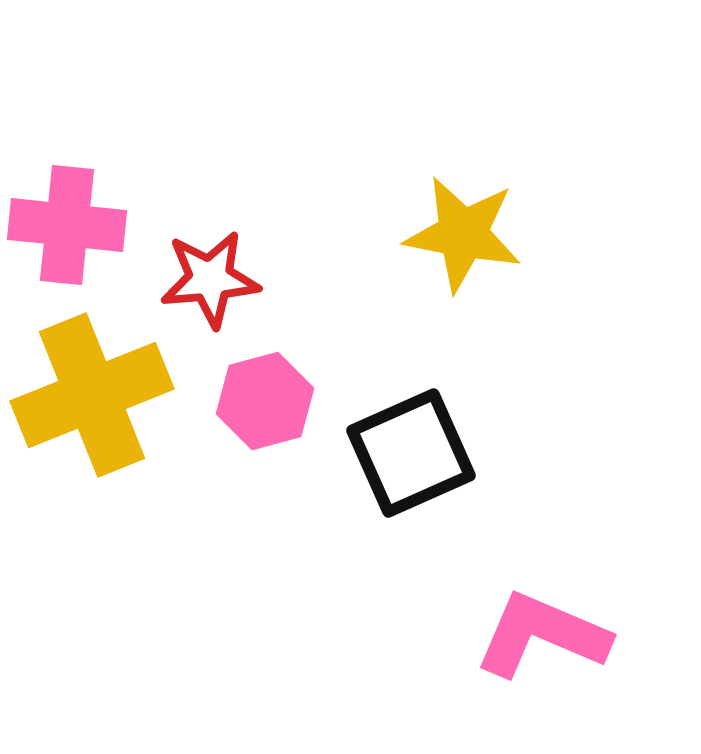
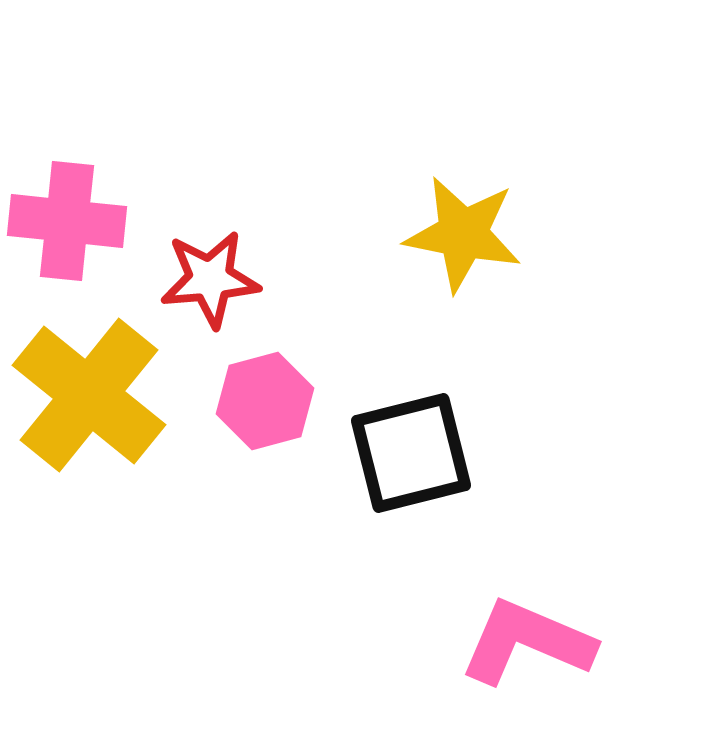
pink cross: moved 4 px up
yellow cross: moved 3 px left; rotated 29 degrees counterclockwise
black square: rotated 10 degrees clockwise
pink L-shape: moved 15 px left, 7 px down
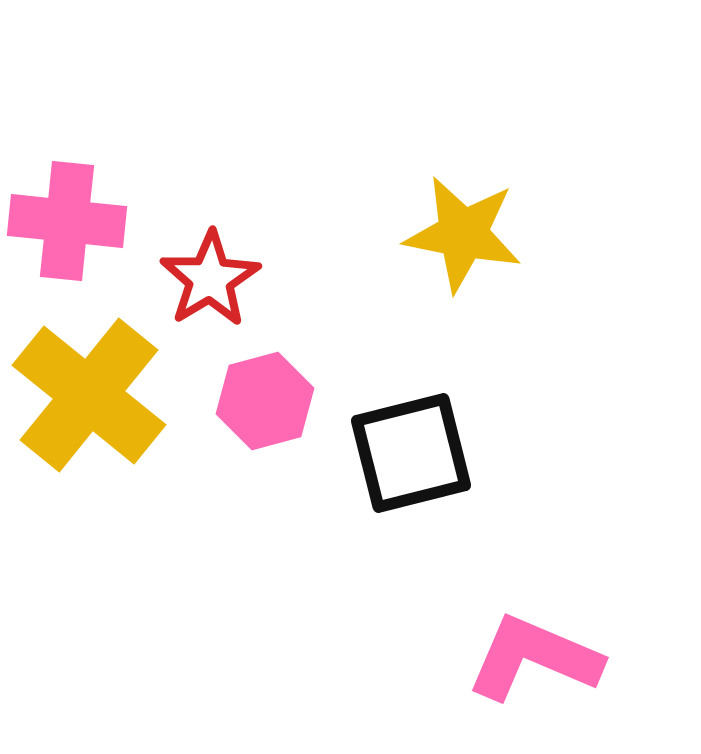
red star: rotated 26 degrees counterclockwise
pink L-shape: moved 7 px right, 16 px down
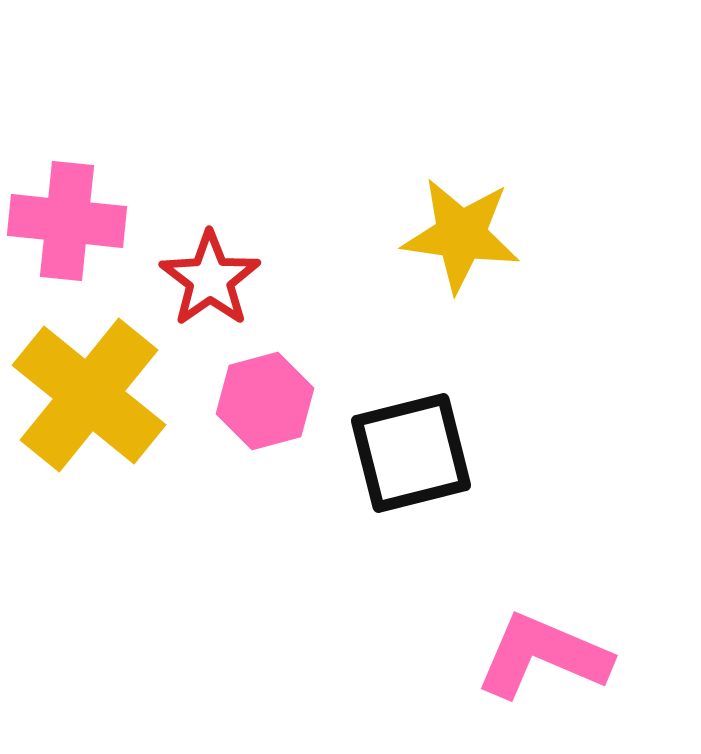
yellow star: moved 2 px left, 1 px down; rotated 3 degrees counterclockwise
red star: rotated 4 degrees counterclockwise
pink L-shape: moved 9 px right, 2 px up
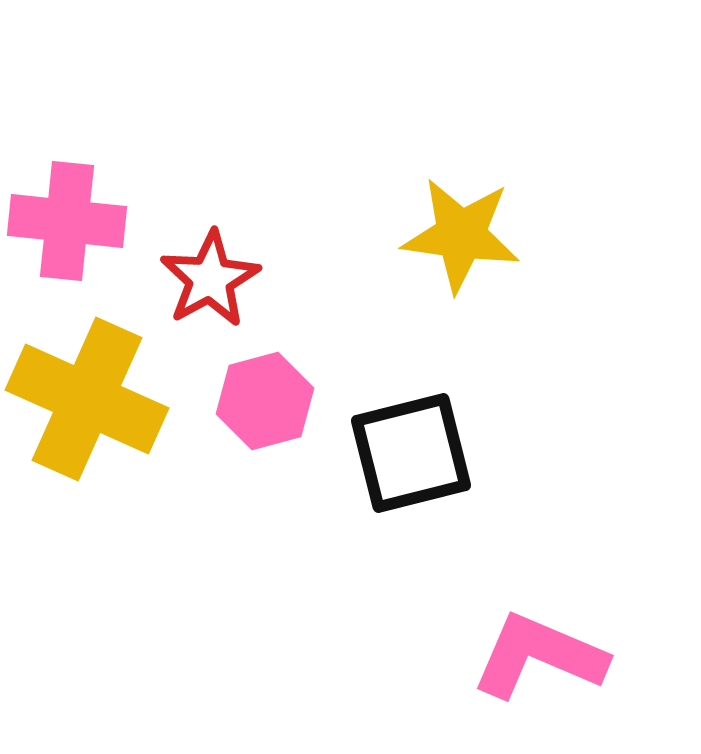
red star: rotated 6 degrees clockwise
yellow cross: moved 2 px left, 4 px down; rotated 15 degrees counterclockwise
pink L-shape: moved 4 px left
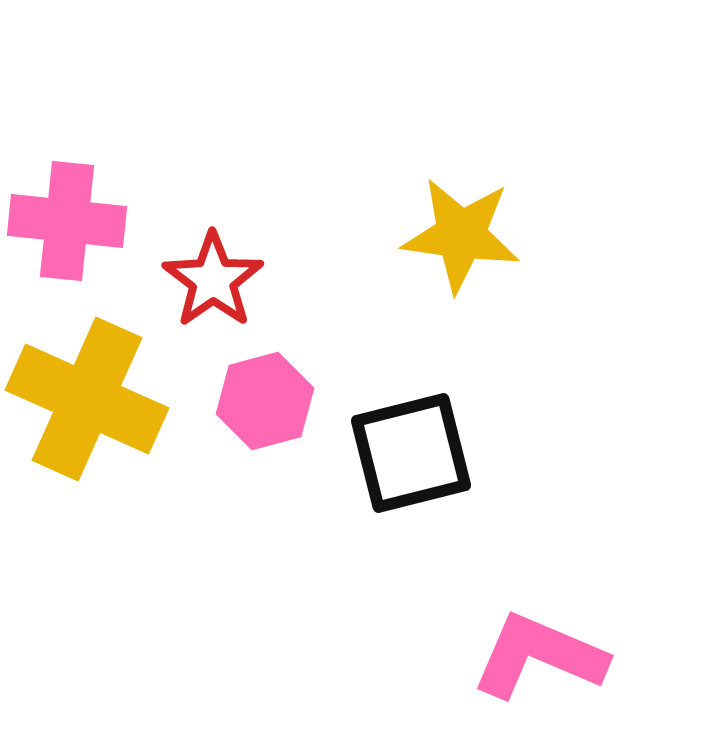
red star: moved 3 px right, 1 px down; rotated 6 degrees counterclockwise
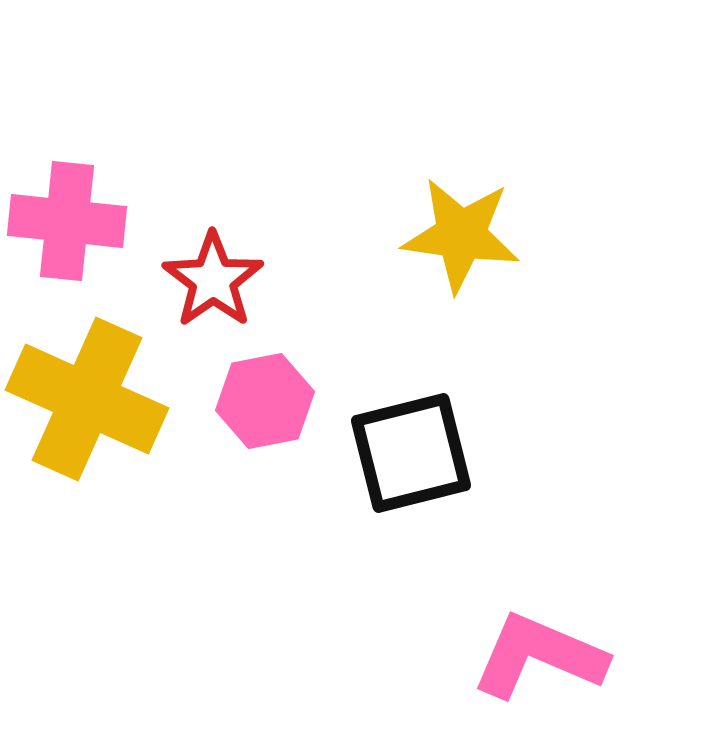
pink hexagon: rotated 4 degrees clockwise
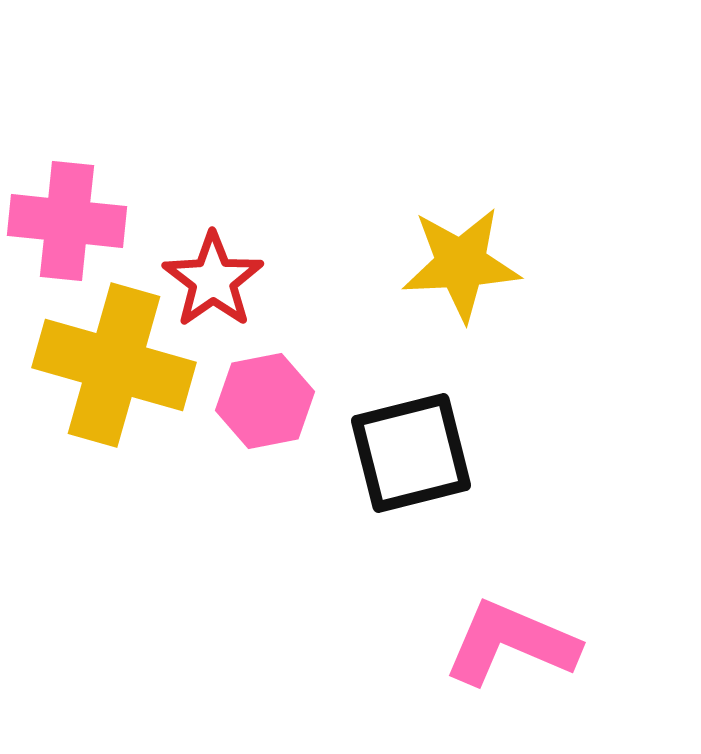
yellow star: moved 29 px down; rotated 11 degrees counterclockwise
yellow cross: moved 27 px right, 34 px up; rotated 8 degrees counterclockwise
pink L-shape: moved 28 px left, 13 px up
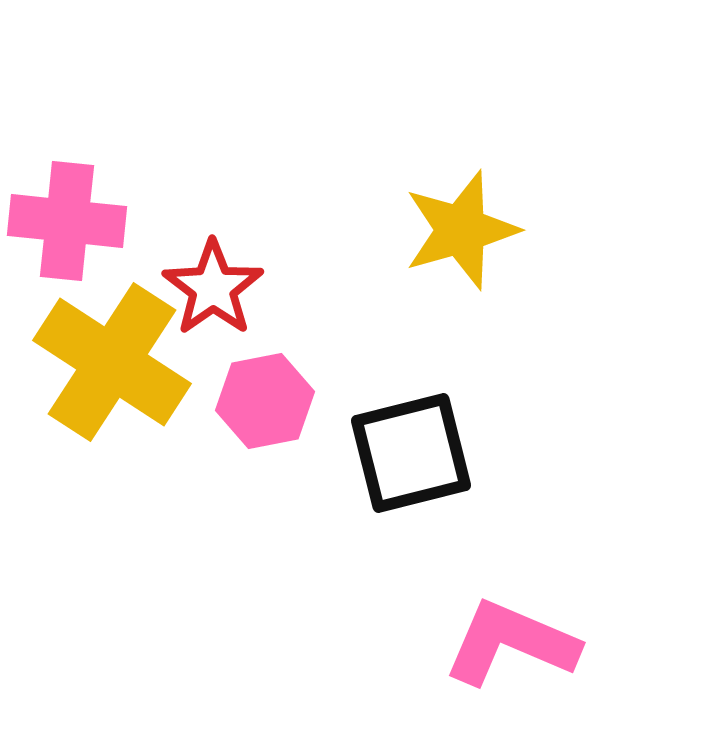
yellow star: moved 34 px up; rotated 13 degrees counterclockwise
red star: moved 8 px down
yellow cross: moved 2 px left, 3 px up; rotated 17 degrees clockwise
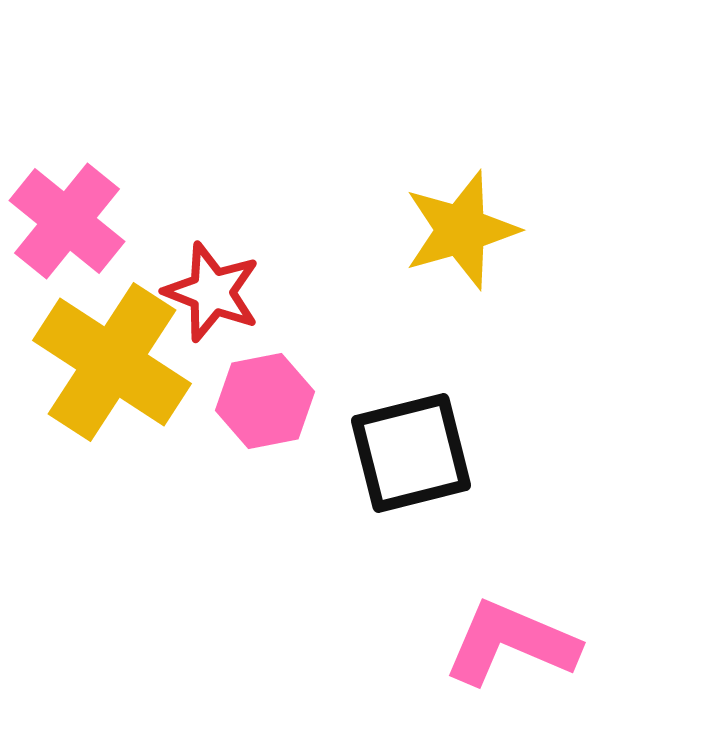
pink cross: rotated 33 degrees clockwise
red star: moved 1 px left, 4 px down; rotated 16 degrees counterclockwise
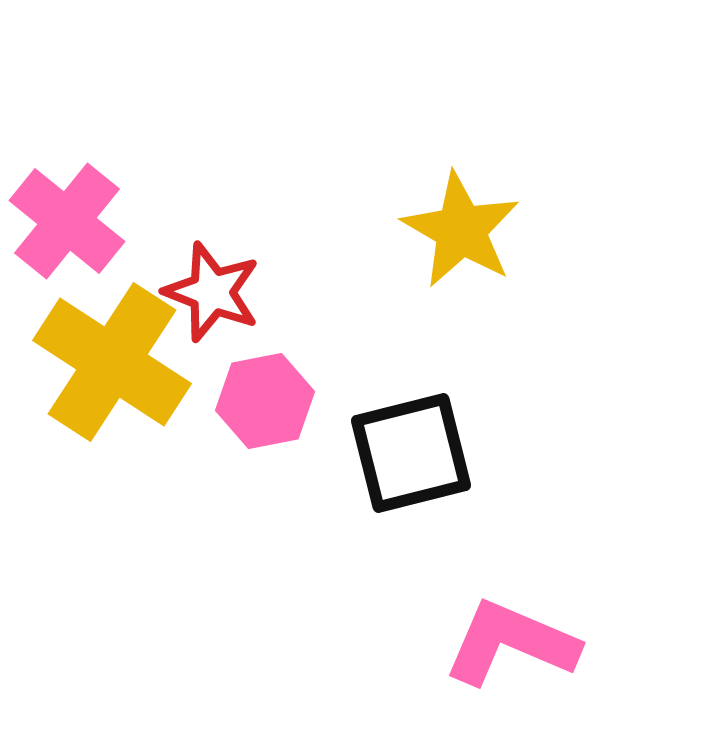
yellow star: rotated 26 degrees counterclockwise
